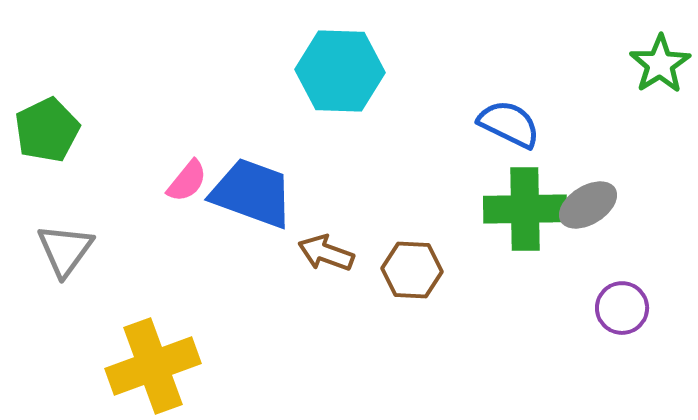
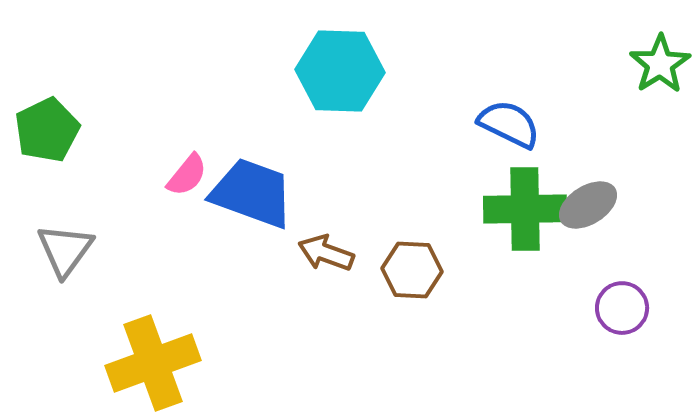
pink semicircle: moved 6 px up
yellow cross: moved 3 px up
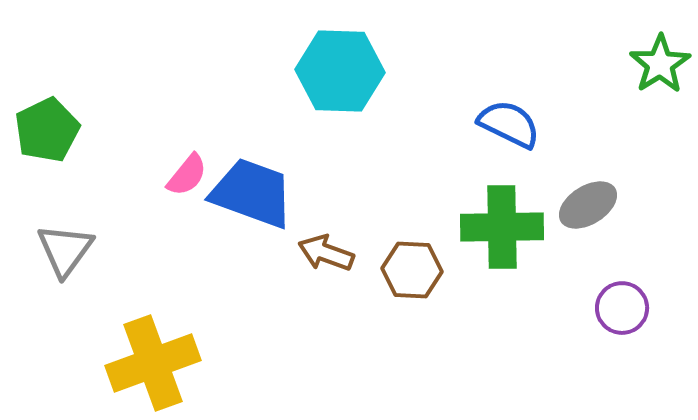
green cross: moved 23 px left, 18 px down
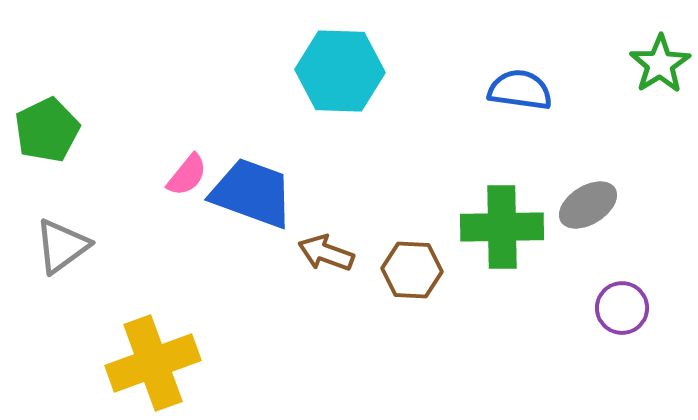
blue semicircle: moved 11 px right, 34 px up; rotated 18 degrees counterclockwise
gray triangle: moved 3 px left, 4 px up; rotated 18 degrees clockwise
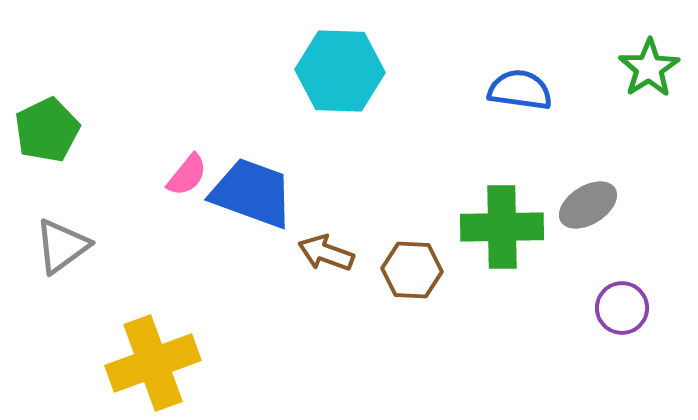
green star: moved 11 px left, 4 px down
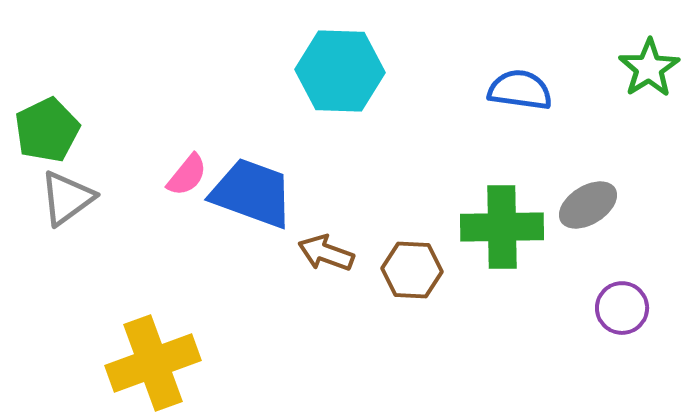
gray triangle: moved 5 px right, 48 px up
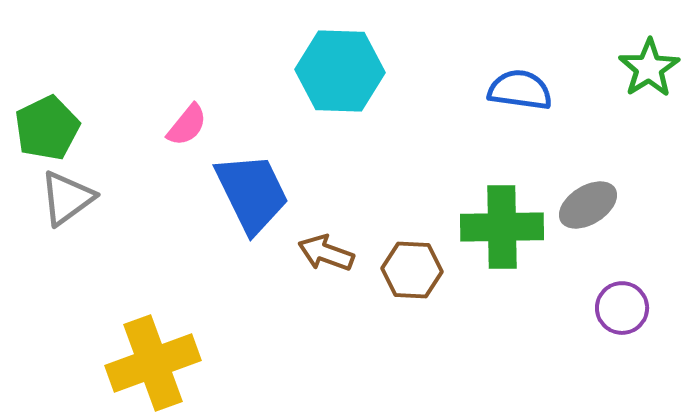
green pentagon: moved 2 px up
pink semicircle: moved 50 px up
blue trapezoid: rotated 44 degrees clockwise
